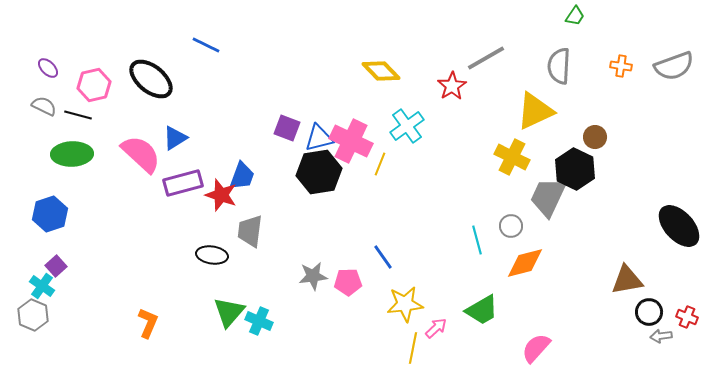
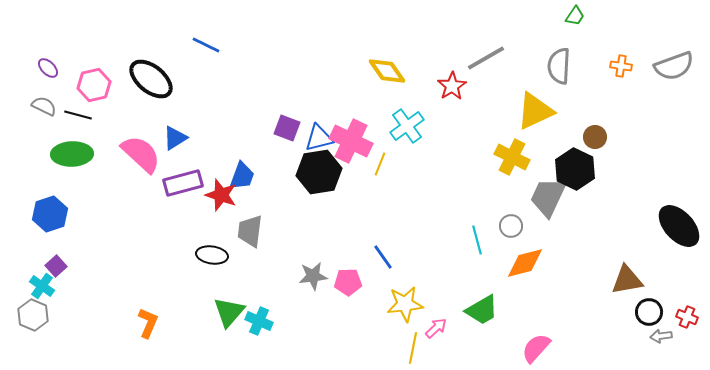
yellow diamond at (381, 71): moved 6 px right; rotated 9 degrees clockwise
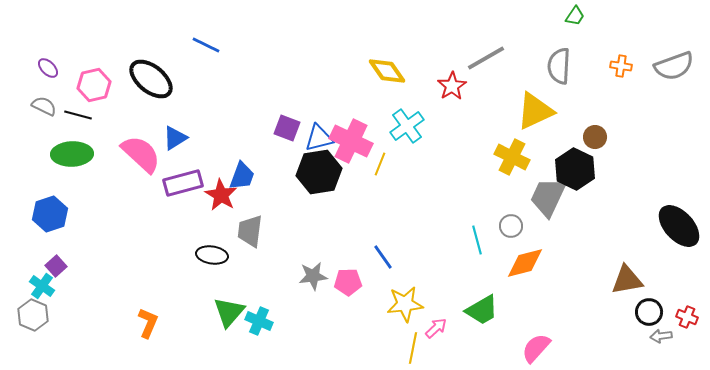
red star at (221, 195): rotated 12 degrees clockwise
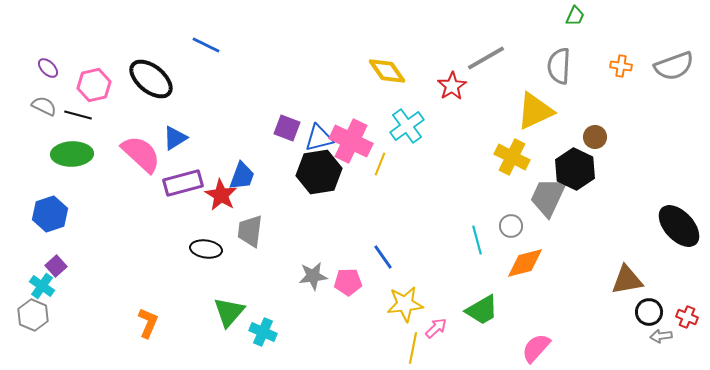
green trapezoid at (575, 16): rotated 10 degrees counterclockwise
black ellipse at (212, 255): moved 6 px left, 6 px up
cyan cross at (259, 321): moved 4 px right, 11 px down
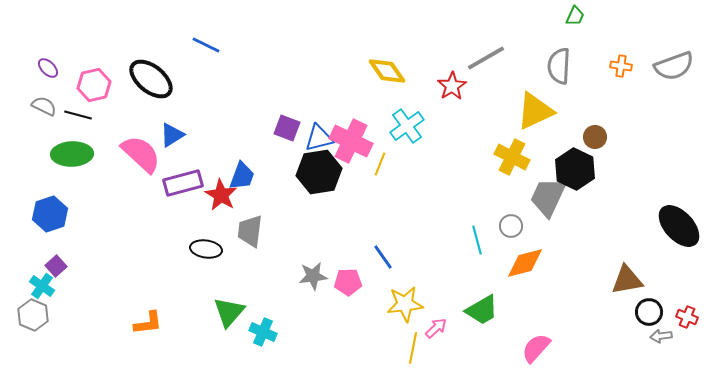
blue triangle at (175, 138): moved 3 px left, 3 px up
orange L-shape at (148, 323): rotated 60 degrees clockwise
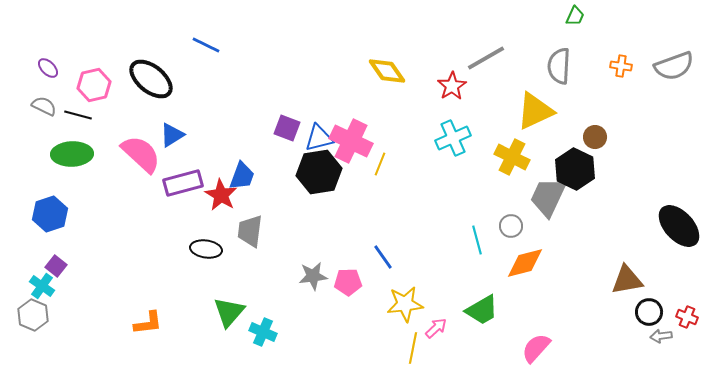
cyan cross at (407, 126): moved 46 px right, 12 px down; rotated 12 degrees clockwise
purple square at (56, 266): rotated 10 degrees counterclockwise
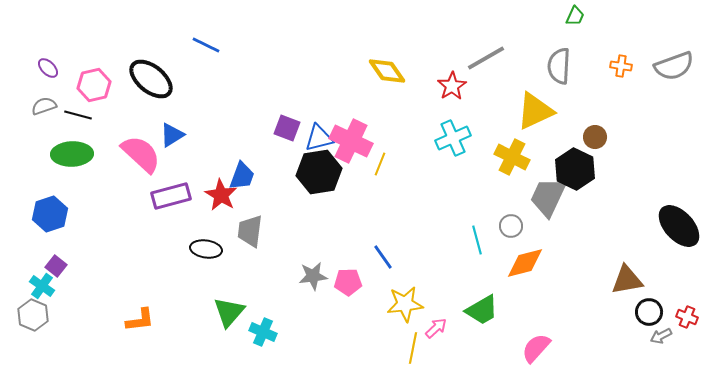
gray semicircle at (44, 106): rotated 45 degrees counterclockwise
purple rectangle at (183, 183): moved 12 px left, 13 px down
orange L-shape at (148, 323): moved 8 px left, 3 px up
gray arrow at (661, 336): rotated 20 degrees counterclockwise
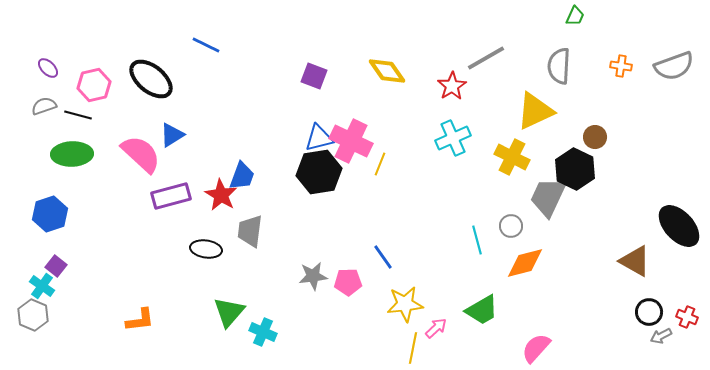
purple square at (287, 128): moved 27 px right, 52 px up
brown triangle at (627, 280): moved 8 px right, 19 px up; rotated 40 degrees clockwise
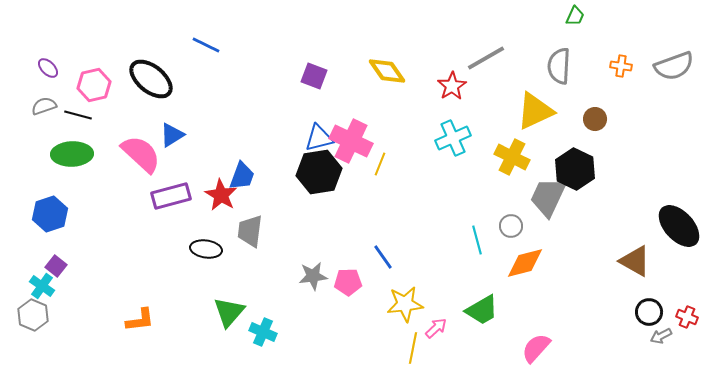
brown circle at (595, 137): moved 18 px up
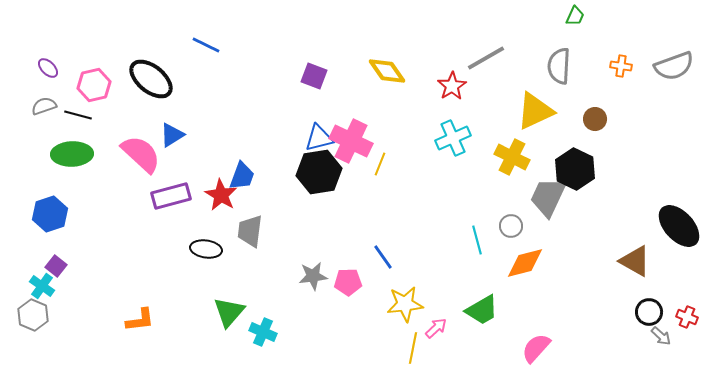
gray arrow at (661, 336): rotated 110 degrees counterclockwise
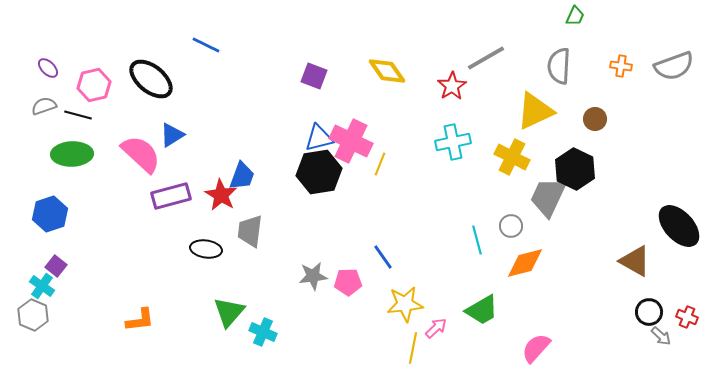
cyan cross at (453, 138): moved 4 px down; rotated 12 degrees clockwise
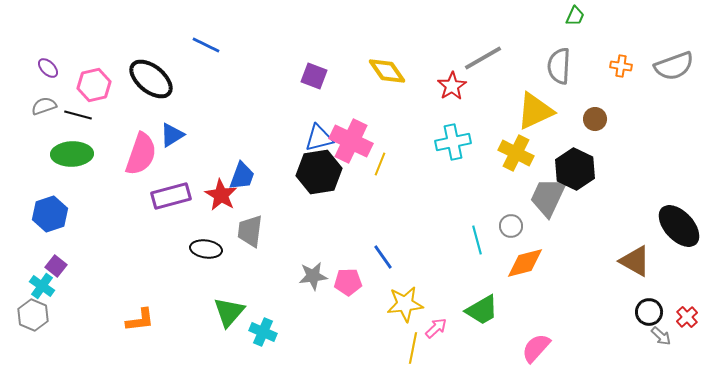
gray line at (486, 58): moved 3 px left
pink semicircle at (141, 154): rotated 66 degrees clockwise
yellow cross at (512, 157): moved 4 px right, 4 px up
red cross at (687, 317): rotated 25 degrees clockwise
